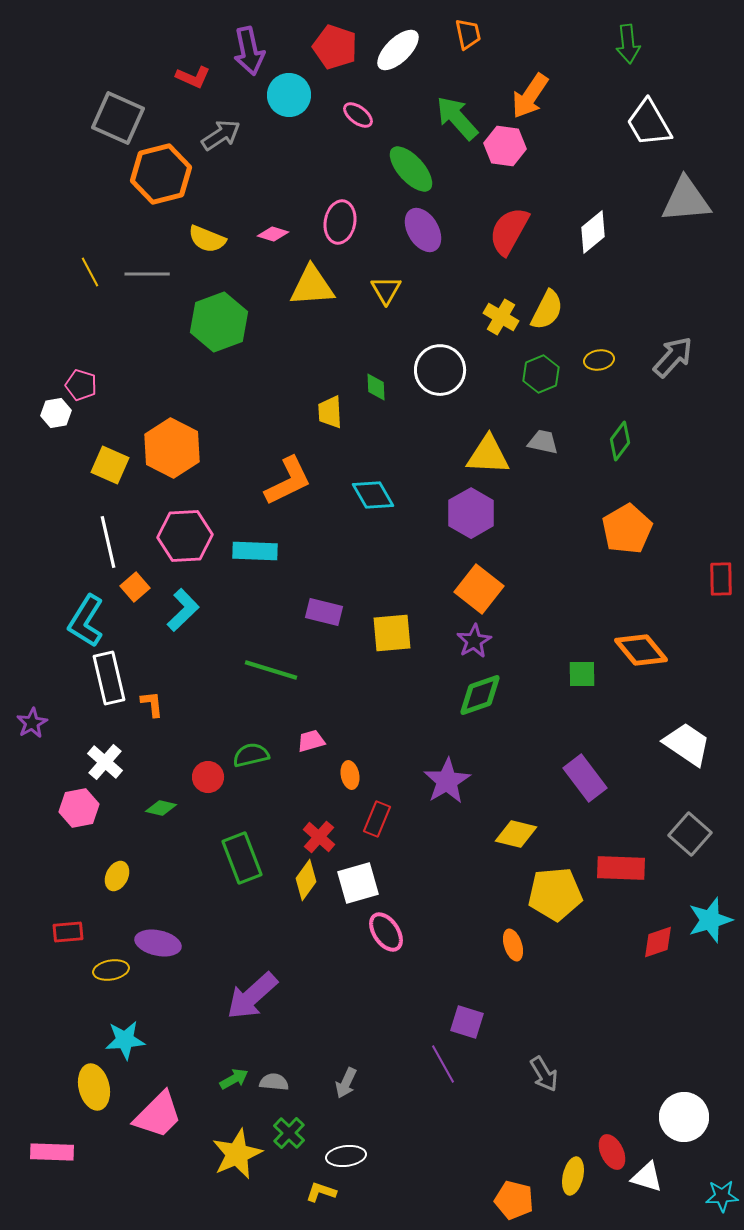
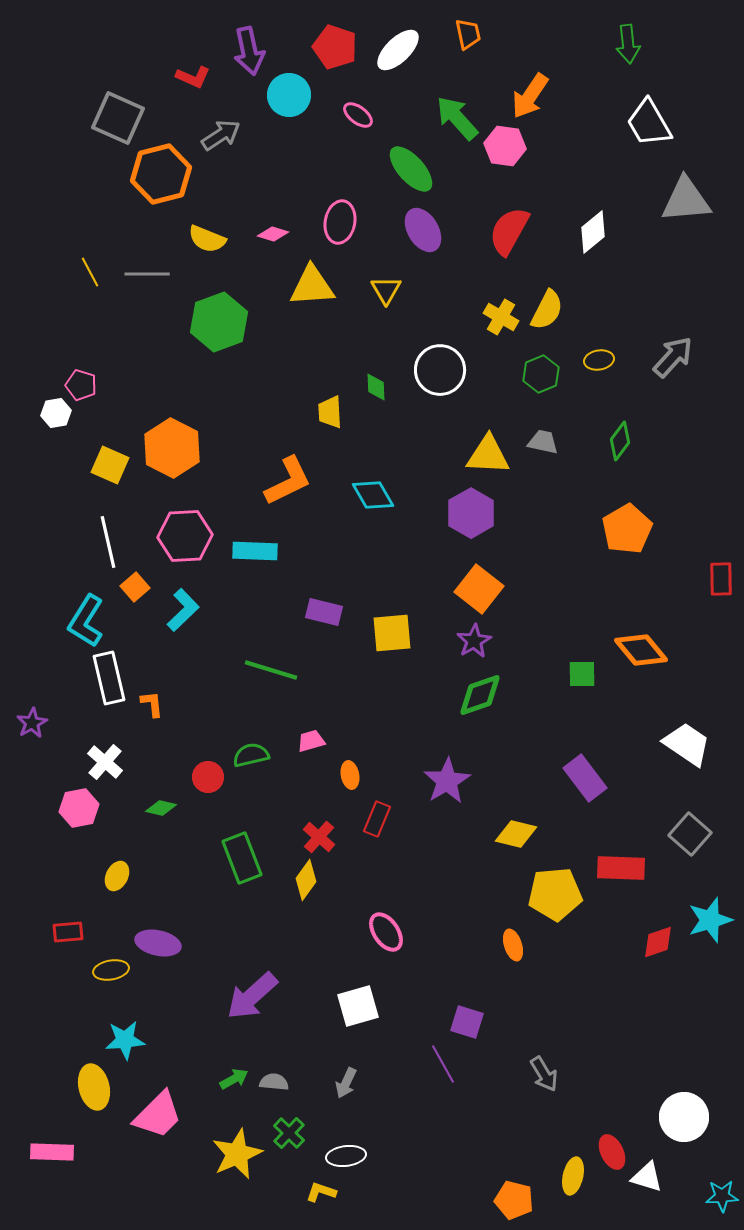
white square at (358, 883): moved 123 px down
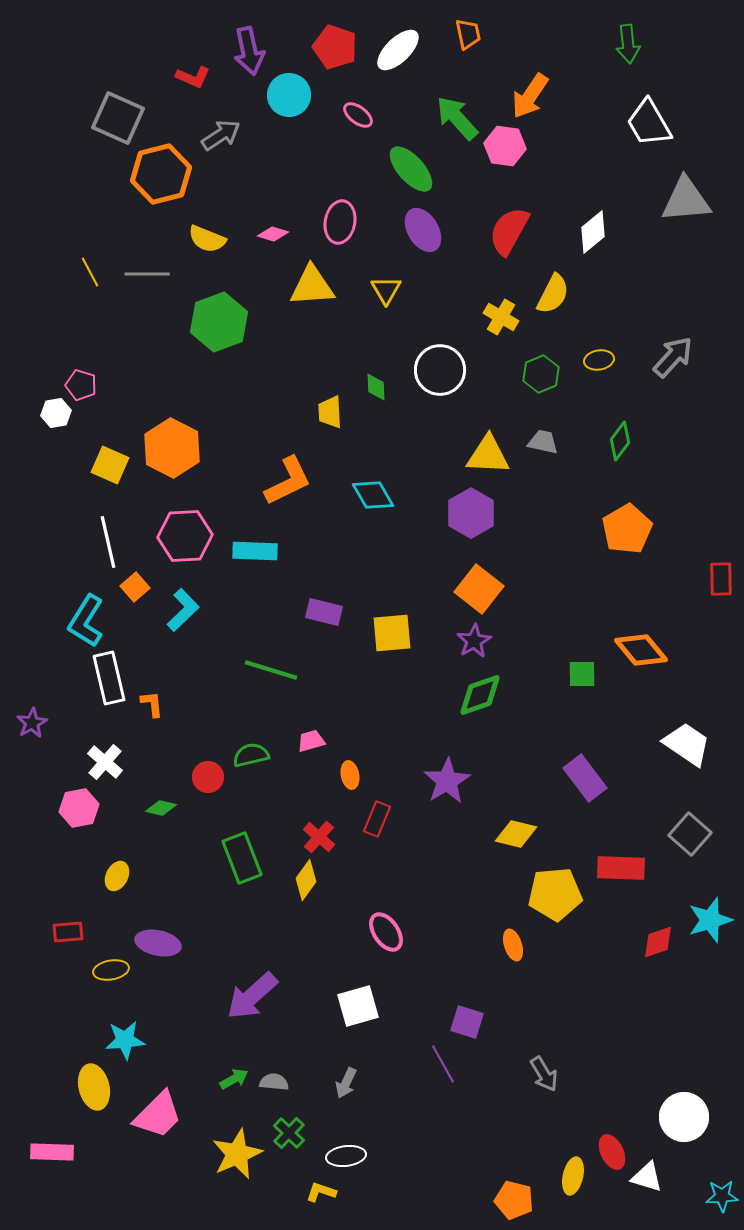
yellow semicircle at (547, 310): moved 6 px right, 16 px up
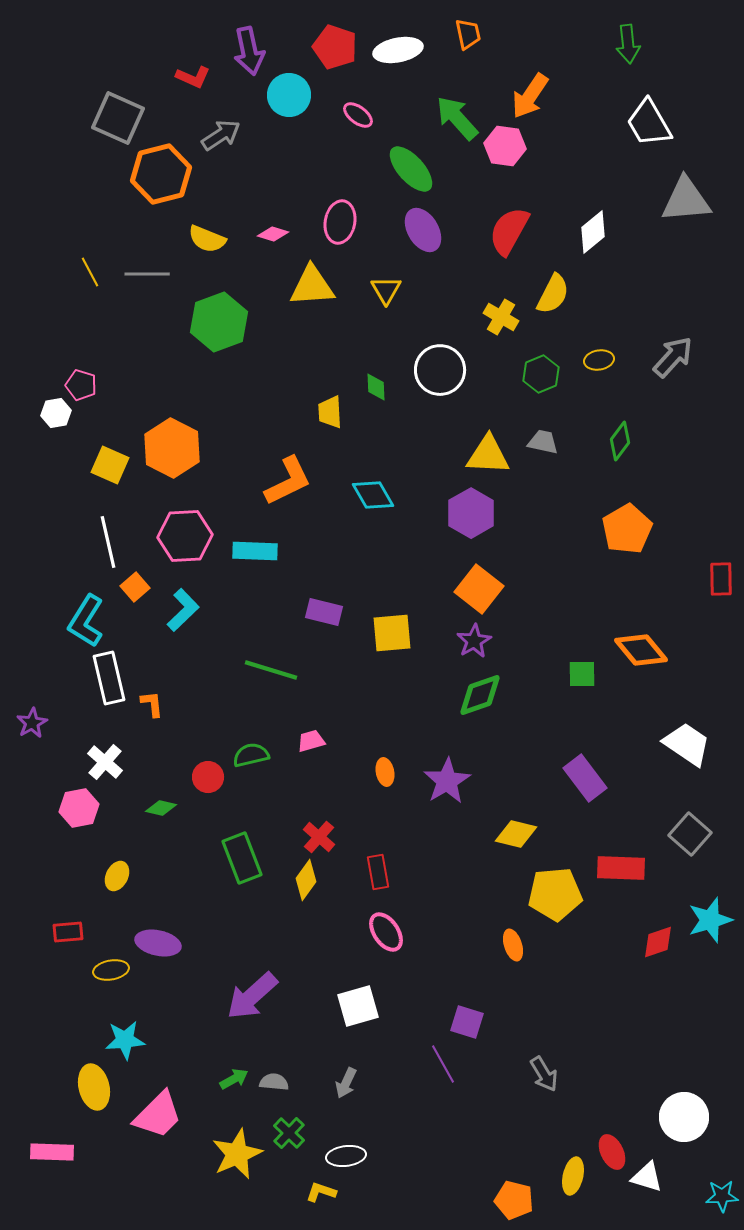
white ellipse at (398, 50): rotated 33 degrees clockwise
orange ellipse at (350, 775): moved 35 px right, 3 px up
red rectangle at (377, 819): moved 1 px right, 53 px down; rotated 32 degrees counterclockwise
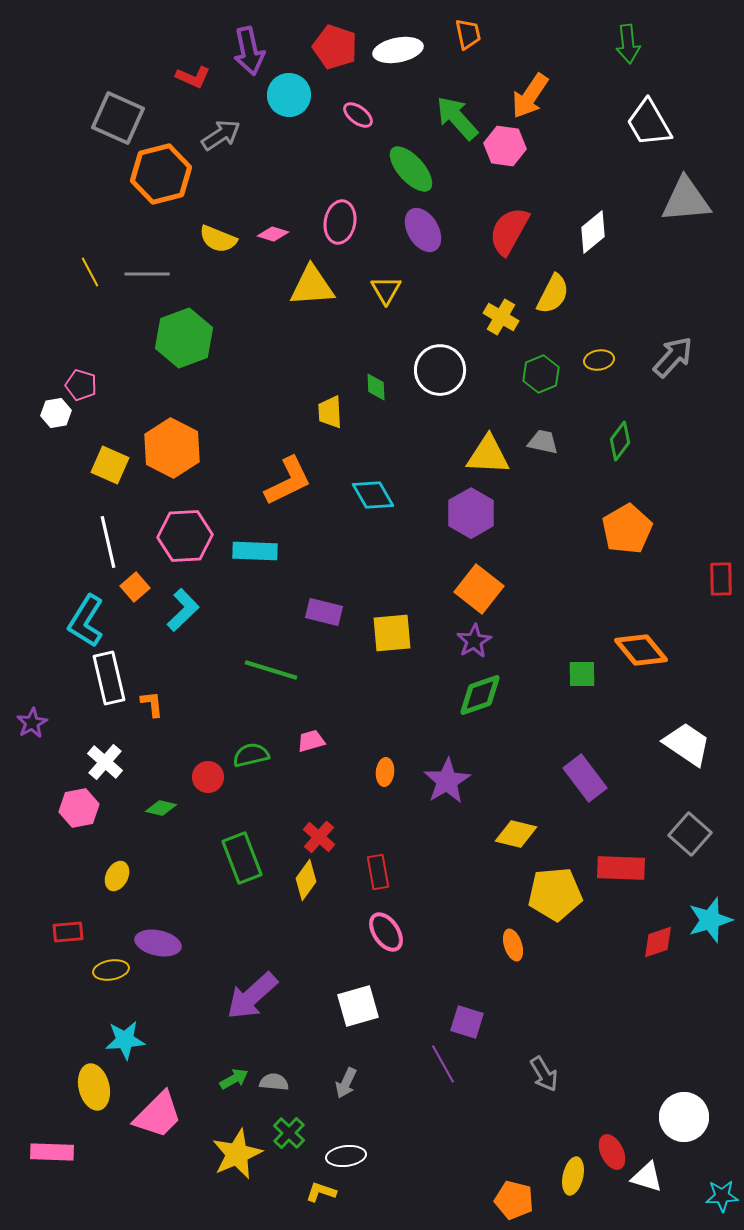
yellow semicircle at (207, 239): moved 11 px right
green hexagon at (219, 322): moved 35 px left, 16 px down
orange ellipse at (385, 772): rotated 16 degrees clockwise
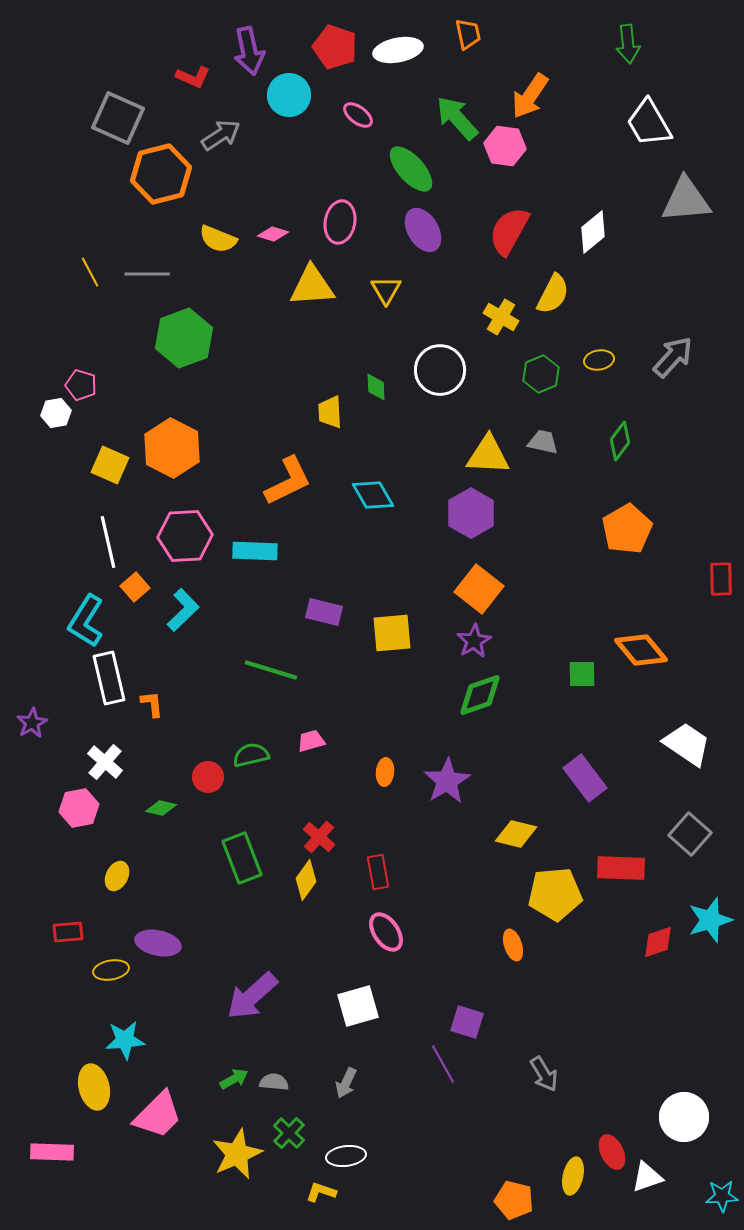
white triangle at (647, 1177): rotated 36 degrees counterclockwise
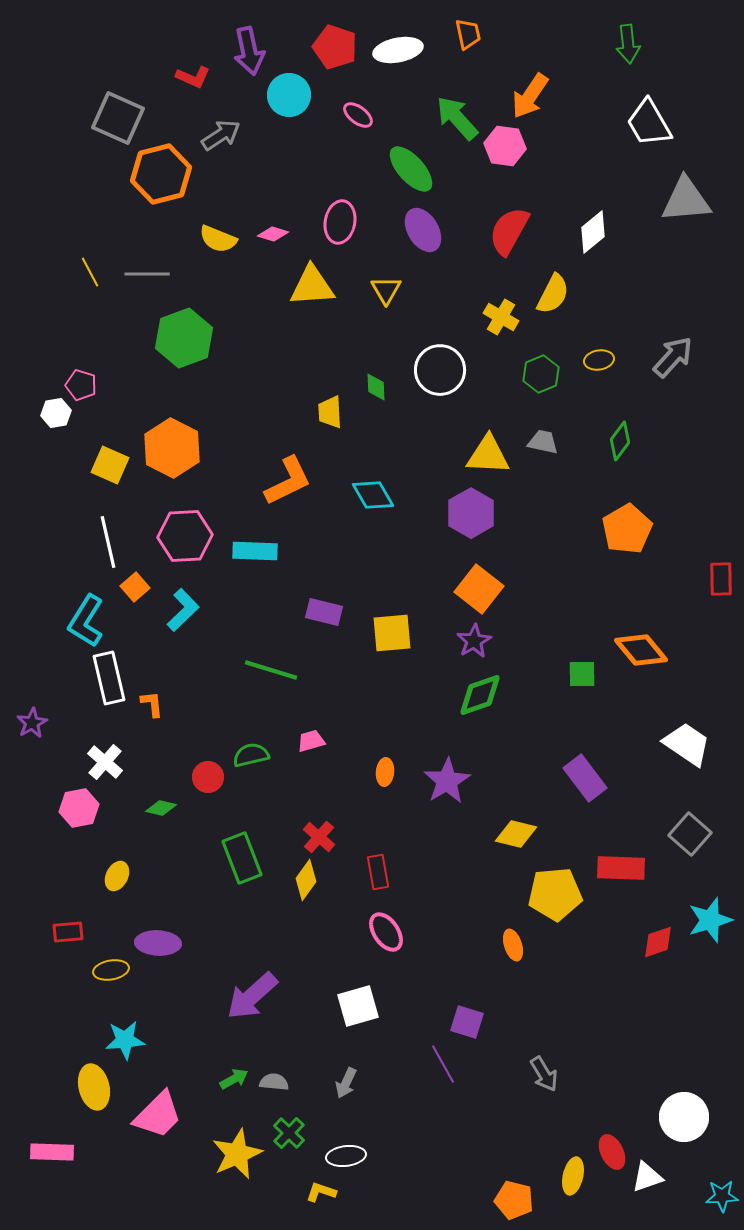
purple ellipse at (158, 943): rotated 9 degrees counterclockwise
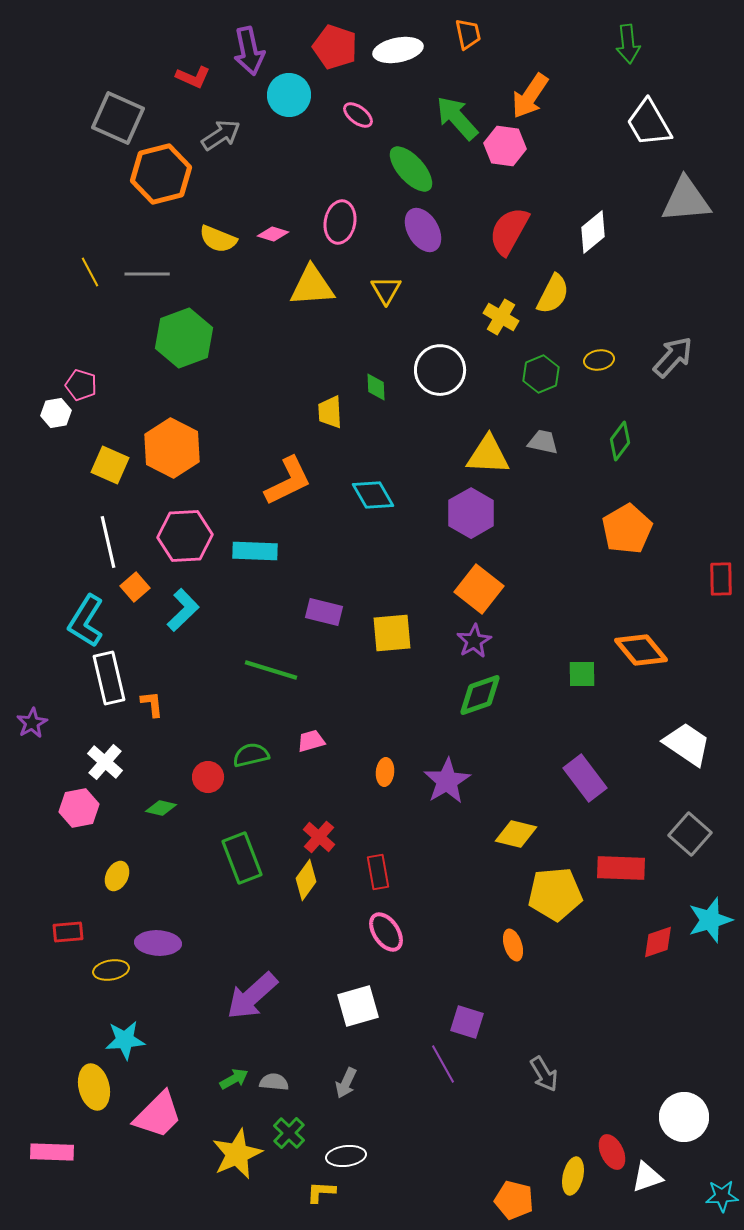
yellow L-shape at (321, 1192): rotated 16 degrees counterclockwise
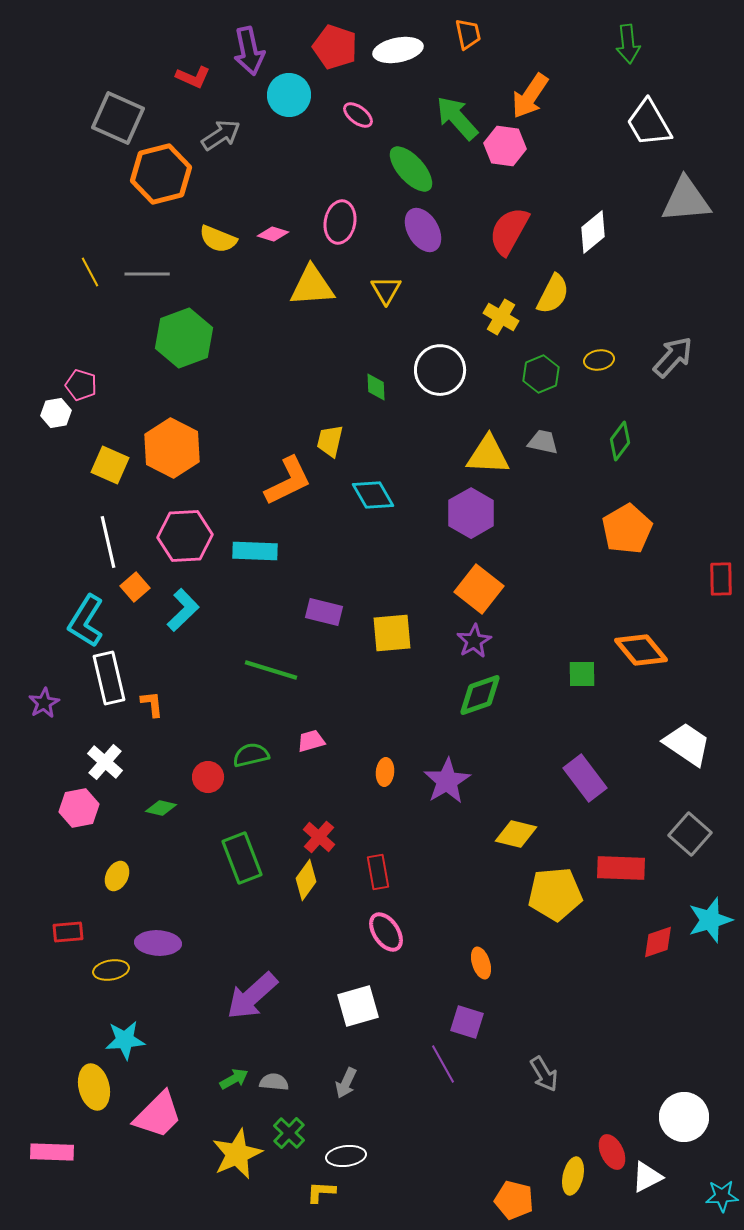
yellow trapezoid at (330, 412): moved 29 px down; rotated 16 degrees clockwise
purple star at (32, 723): moved 12 px right, 20 px up
orange ellipse at (513, 945): moved 32 px left, 18 px down
white triangle at (647, 1177): rotated 8 degrees counterclockwise
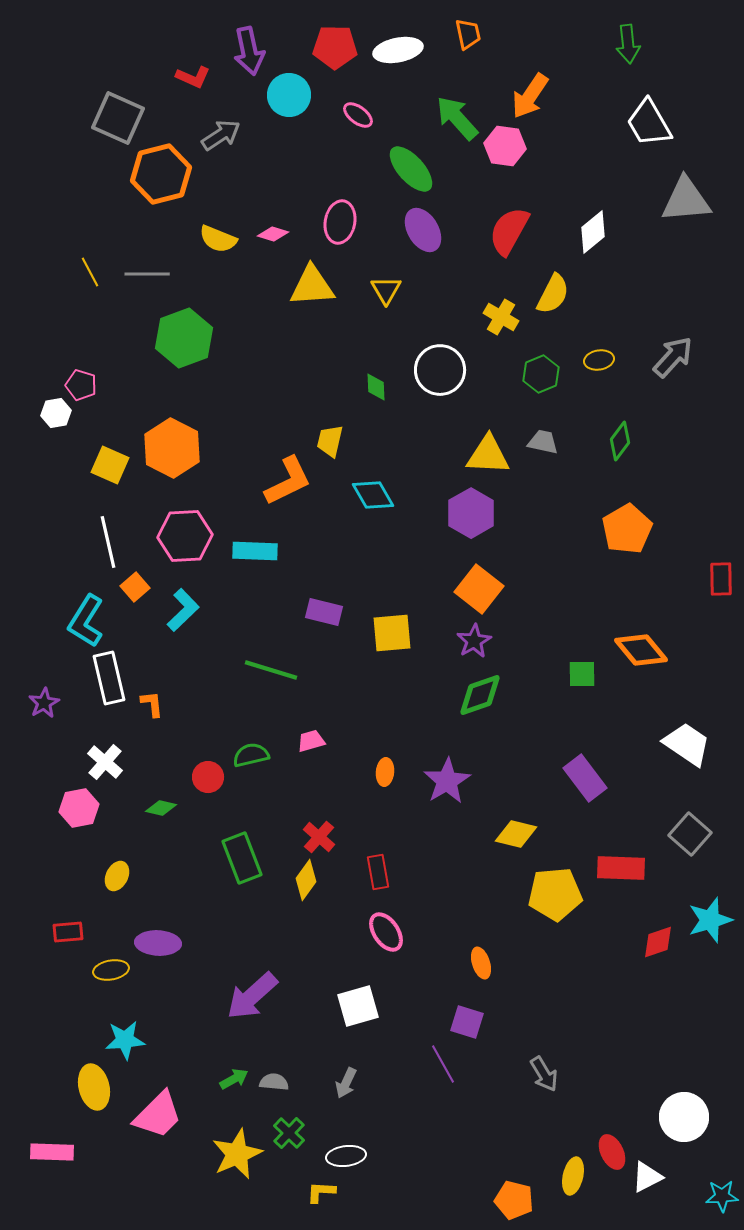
red pentagon at (335, 47): rotated 18 degrees counterclockwise
